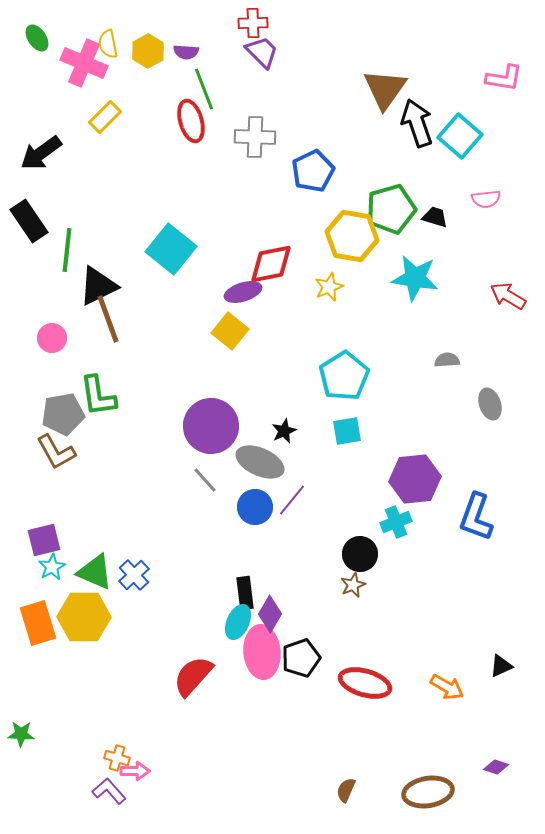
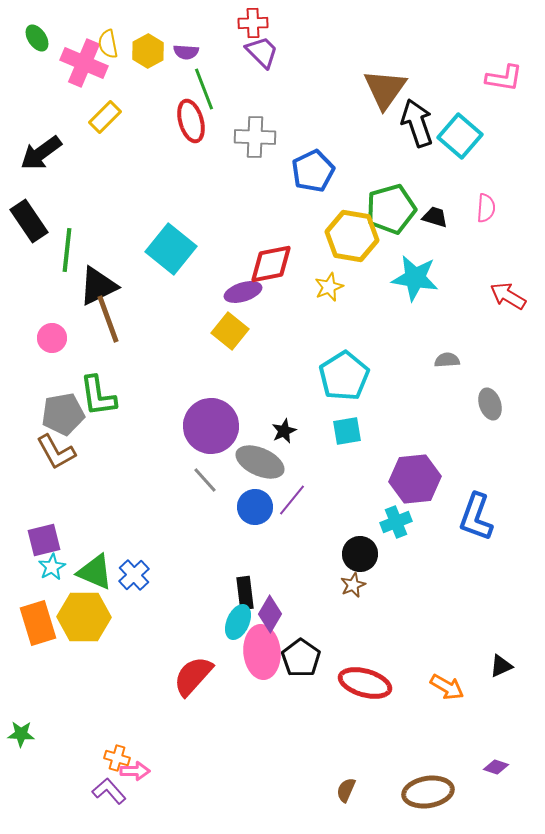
pink semicircle at (486, 199): moved 9 px down; rotated 80 degrees counterclockwise
black pentagon at (301, 658): rotated 18 degrees counterclockwise
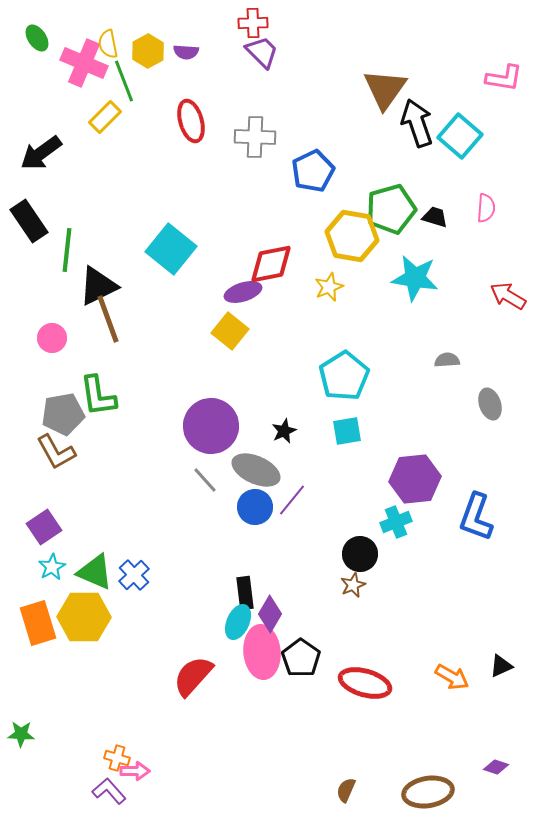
green line at (204, 89): moved 80 px left, 8 px up
gray ellipse at (260, 462): moved 4 px left, 8 px down
purple square at (44, 540): moved 13 px up; rotated 20 degrees counterclockwise
orange arrow at (447, 687): moved 5 px right, 10 px up
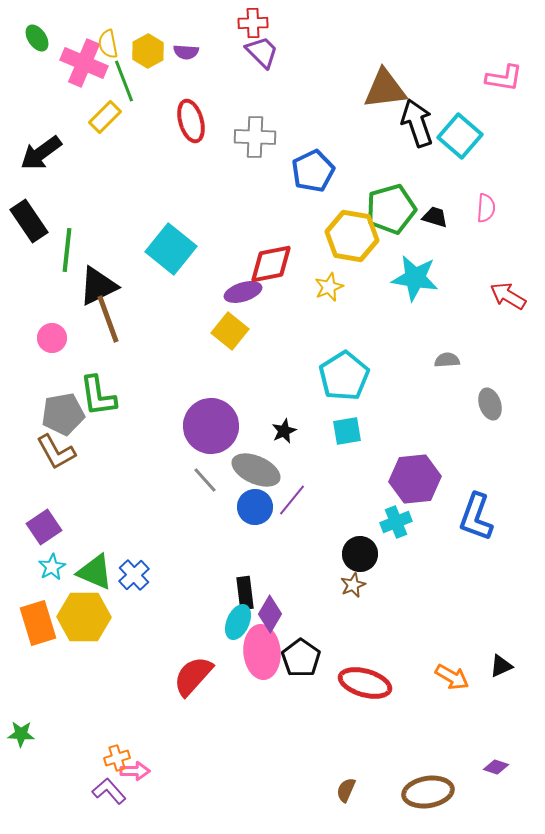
brown triangle at (385, 89): rotated 48 degrees clockwise
orange cross at (117, 758): rotated 35 degrees counterclockwise
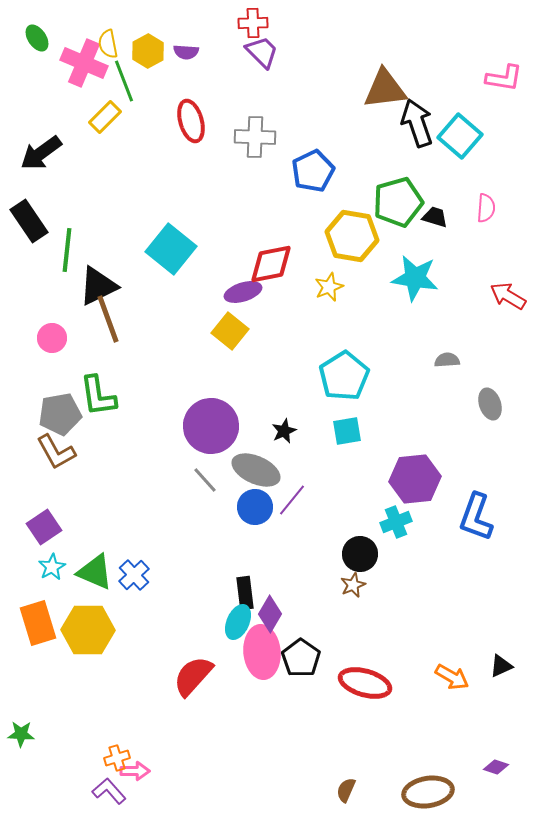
green pentagon at (391, 209): moved 7 px right, 7 px up
gray pentagon at (63, 414): moved 3 px left
yellow hexagon at (84, 617): moved 4 px right, 13 px down
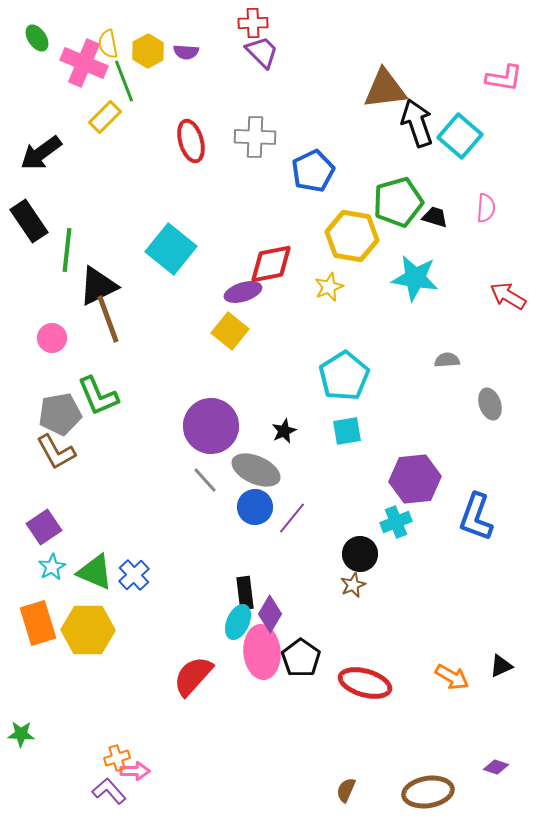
red ellipse at (191, 121): moved 20 px down
green L-shape at (98, 396): rotated 15 degrees counterclockwise
purple line at (292, 500): moved 18 px down
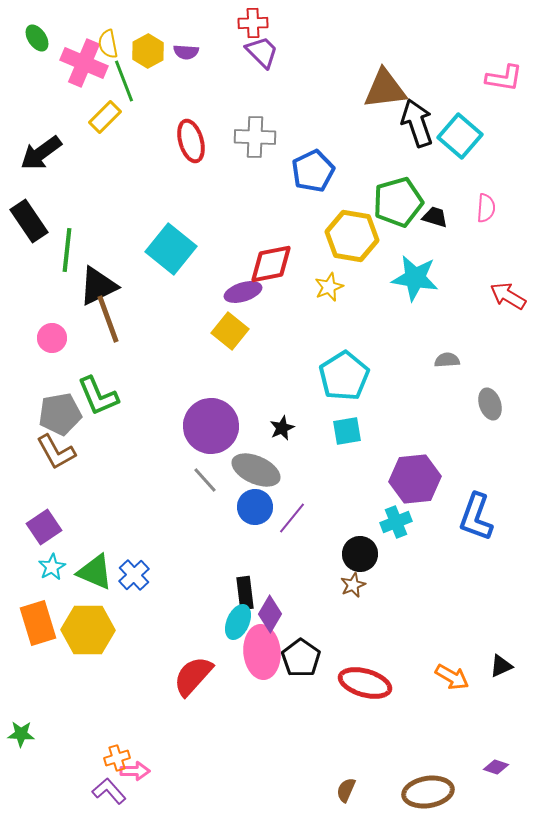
black star at (284, 431): moved 2 px left, 3 px up
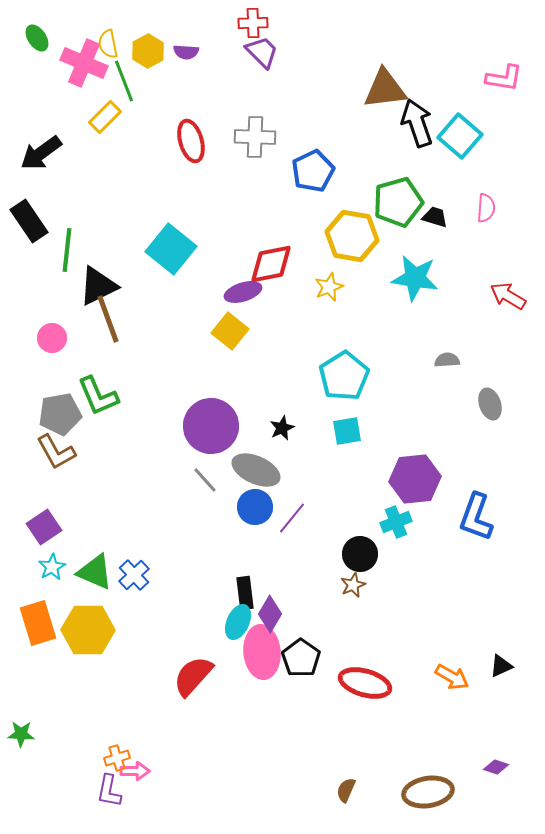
purple L-shape at (109, 791): rotated 128 degrees counterclockwise
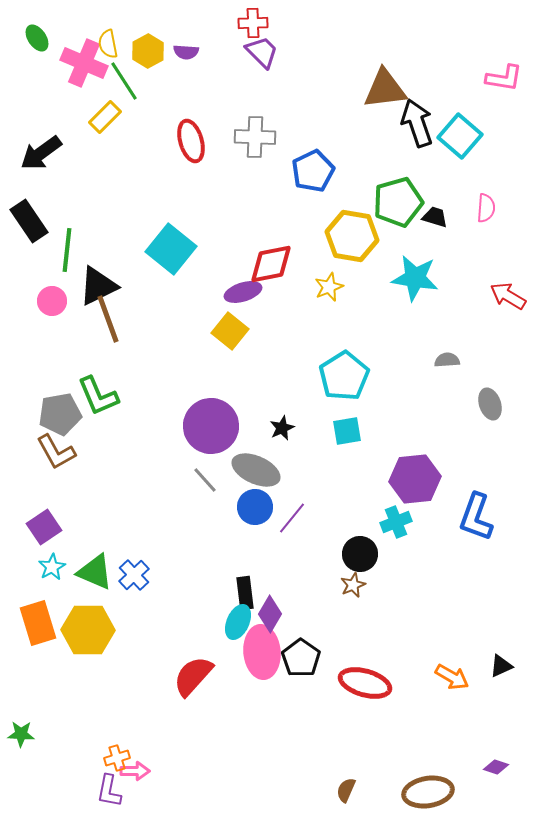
green line at (124, 81): rotated 12 degrees counterclockwise
pink circle at (52, 338): moved 37 px up
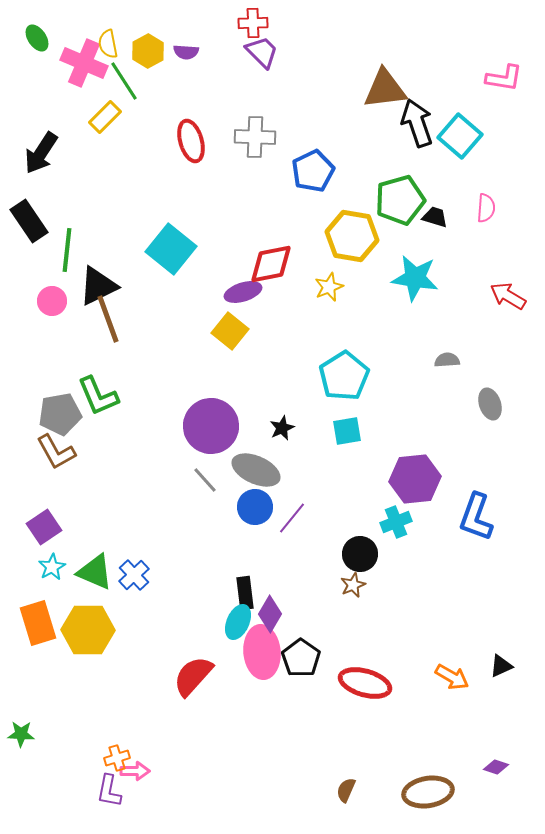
black arrow at (41, 153): rotated 21 degrees counterclockwise
green pentagon at (398, 202): moved 2 px right, 2 px up
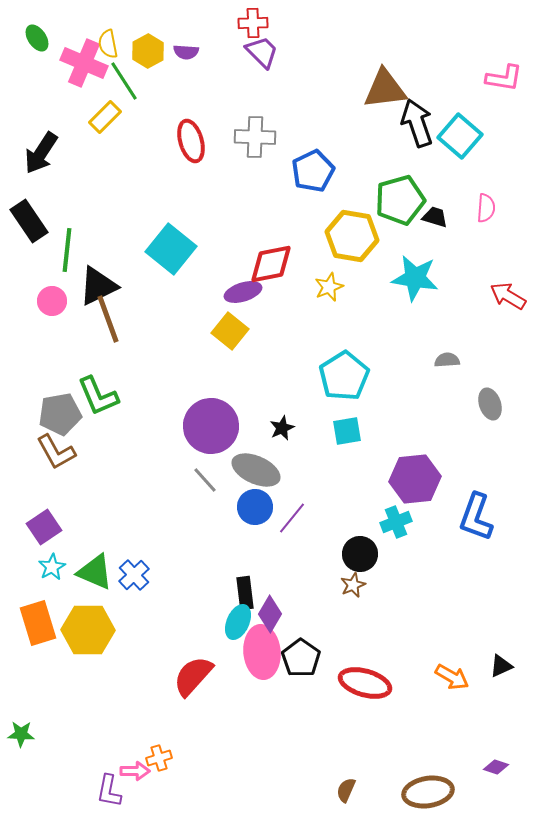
orange cross at (117, 758): moved 42 px right
